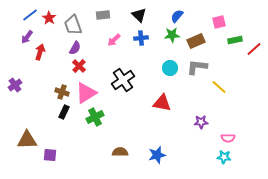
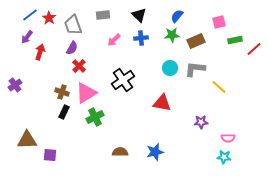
purple semicircle: moved 3 px left
gray L-shape: moved 2 px left, 2 px down
blue star: moved 2 px left, 3 px up
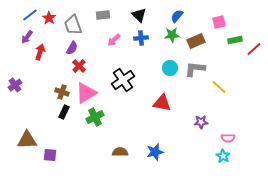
cyan star: moved 1 px left, 1 px up; rotated 24 degrees clockwise
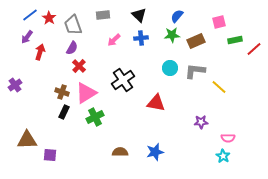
gray L-shape: moved 2 px down
red triangle: moved 6 px left
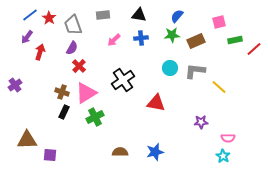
black triangle: rotated 35 degrees counterclockwise
